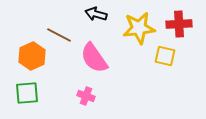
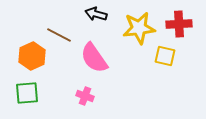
pink cross: moved 1 px left
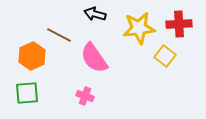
black arrow: moved 1 px left
yellow square: rotated 25 degrees clockwise
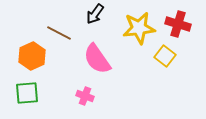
black arrow: rotated 70 degrees counterclockwise
red cross: moved 1 px left; rotated 20 degrees clockwise
brown line: moved 2 px up
pink semicircle: moved 3 px right, 1 px down
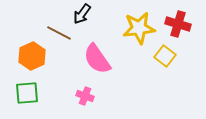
black arrow: moved 13 px left
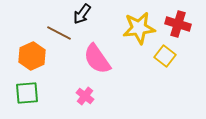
pink cross: rotated 18 degrees clockwise
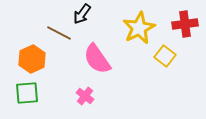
red cross: moved 7 px right; rotated 25 degrees counterclockwise
yellow star: rotated 20 degrees counterclockwise
orange hexagon: moved 3 px down
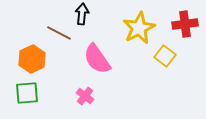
black arrow: rotated 150 degrees clockwise
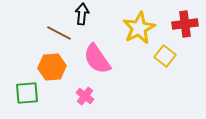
orange hexagon: moved 20 px right, 8 px down; rotated 20 degrees clockwise
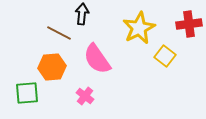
red cross: moved 4 px right
